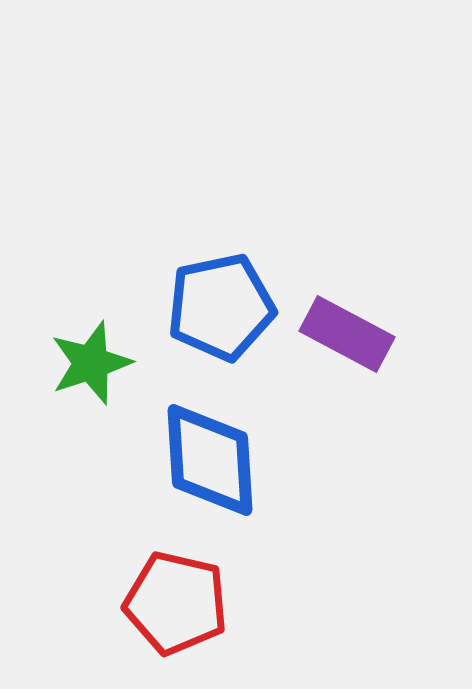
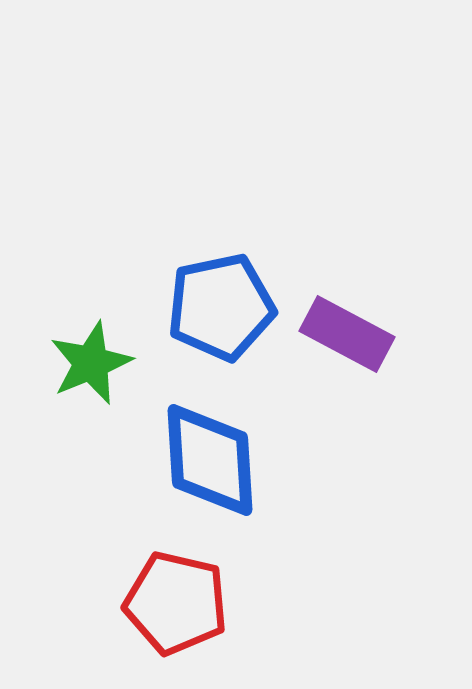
green star: rotated 4 degrees counterclockwise
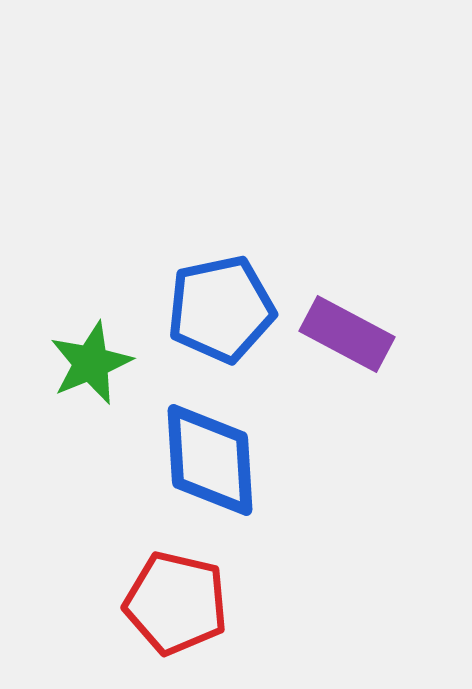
blue pentagon: moved 2 px down
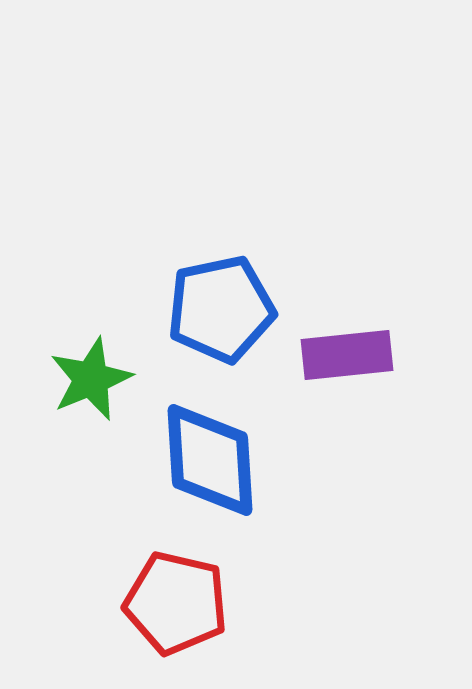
purple rectangle: moved 21 px down; rotated 34 degrees counterclockwise
green star: moved 16 px down
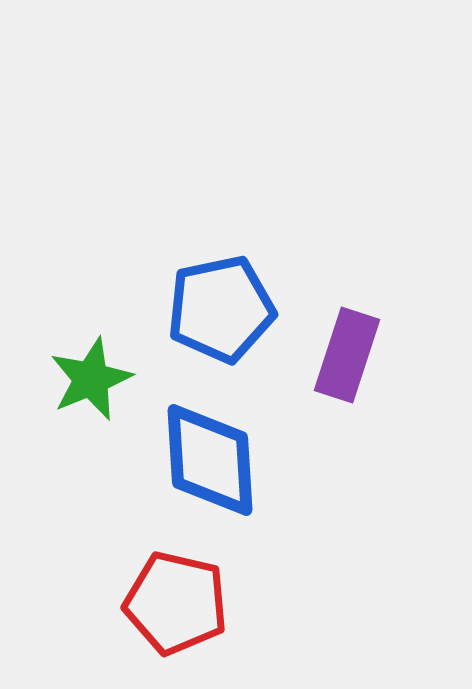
purple rectangle: rotated 66 degrees counterclockwise
